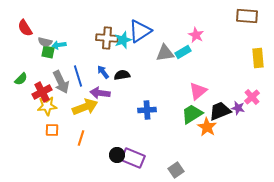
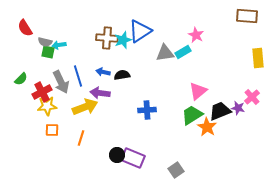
blue arrow: rotated 40 degrees counterclockwise
green trapezoid: moved 1 px down
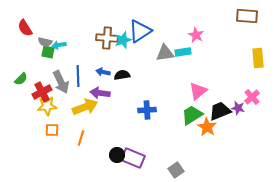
cyan rectangle: rotated 21 degrees clockwise
blue line: rotated 15 degrees clockwise
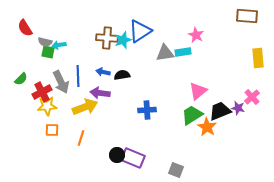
gray square: rotated 35 degrees counterclockwise
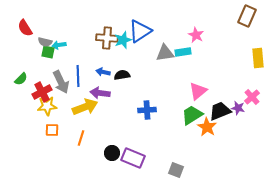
brown rectangle: rotated 70 degrees counterclockwise
black circle: moved 5 px left, 2 px up
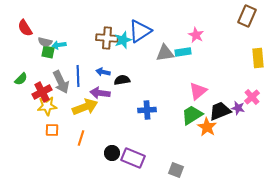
black semicircle: moved 5 px down
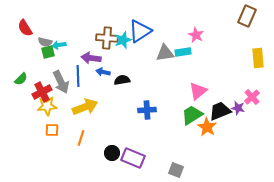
green square: rotated 24 degrees counterclockwise
purple arrow: moved 9 px left, 35 px up
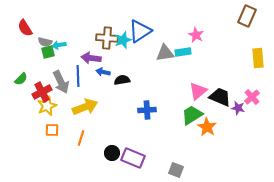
yellow star: rotated 18 degrees counterclockwise
black trapezoid: moved 14 px up; rotated 45 degrees clockwise
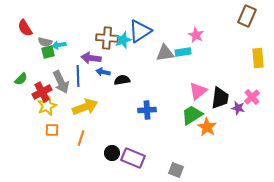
black trapezoid: moved 1 px down; rotated 75 degrees clockwise
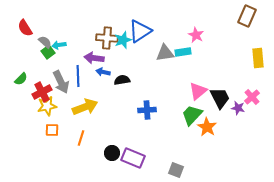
gray semicircle: rotated 152 degrees counterclockwise
green square: rotated 24 degrees counterclockwise
purple arrow: moved 3 px right
black trapezoid: rotated 35 degrees counterclockwise
yellow star: rotated 12 degrees clockwise
green trapezoid: rotated 15 degrees counterclockwise
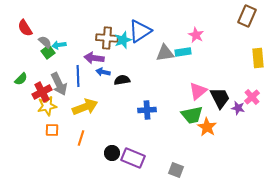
gray arrow: moved 2 px left, 2 px down
green trapezoid: rotated 145 degrees counterclockwise
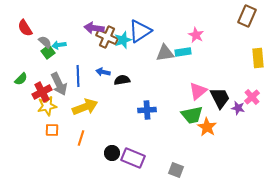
brown cross: moved 1 px up; rotated 20 degrees clockwise
purple arrow: moved 30 px up
